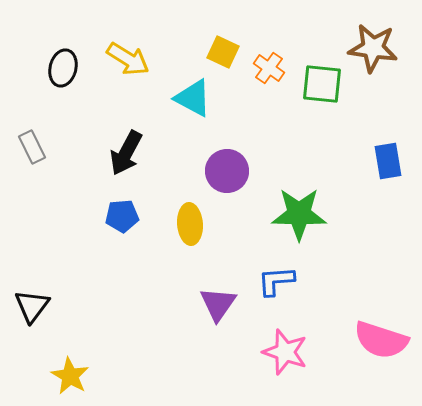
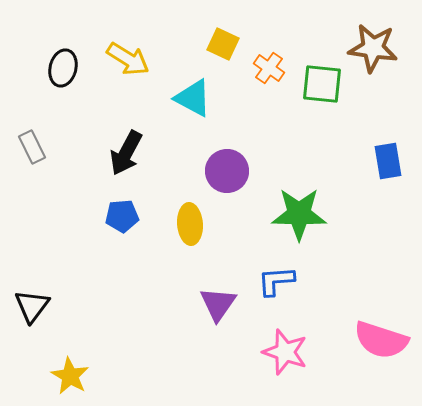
yellow square: moved 8 px up
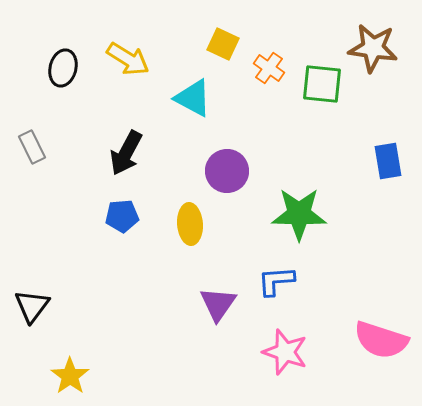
yellow star: rotated 6 degrees clockwise
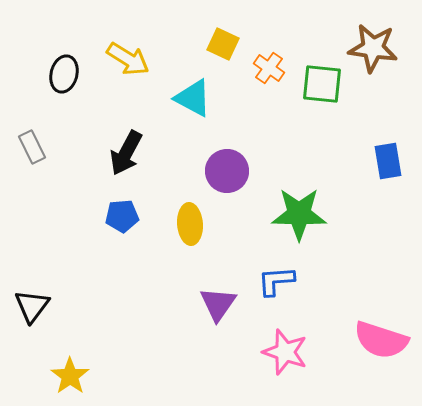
black ellipse: moved 1 px right, 6 px down
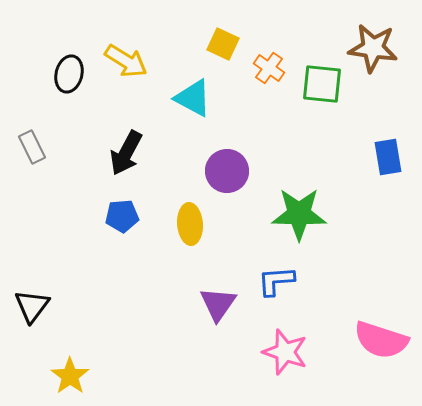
yellow arrow: moved 2 px left, 2 px down
black ellipse: moved 5 px right
blue rectangle: moved 4 px up
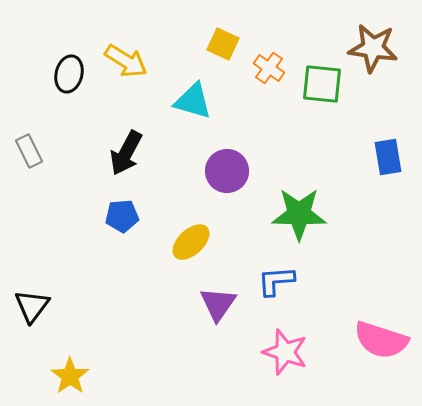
cyan triangle: moved 3 px down; rotated 12 degrees counterclockwise
gray rectangle: moved 3 px left, 4 px down
yellow ellipse: moved 1 px right, 18 px down; rotated 51 degrees clockwise
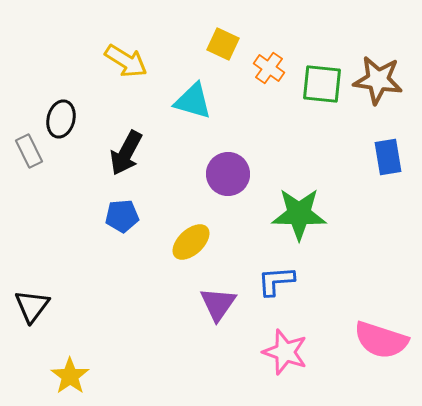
brown star: moved 5 px right, 32 px down
black ellipse: moved 8 px left, 45 px down
purple circle: moved 1 px right, 3 px down
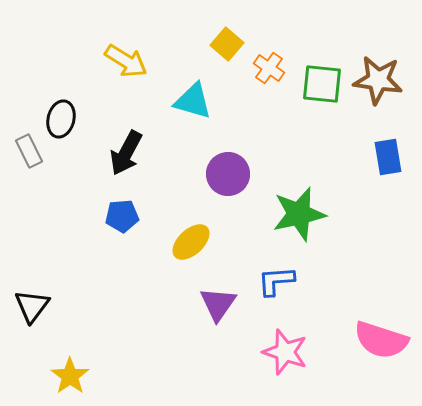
yellow square: moved 4 px right; rotated 16 degrees clockwise
green star: rotated 14 degrees counterclockwise
